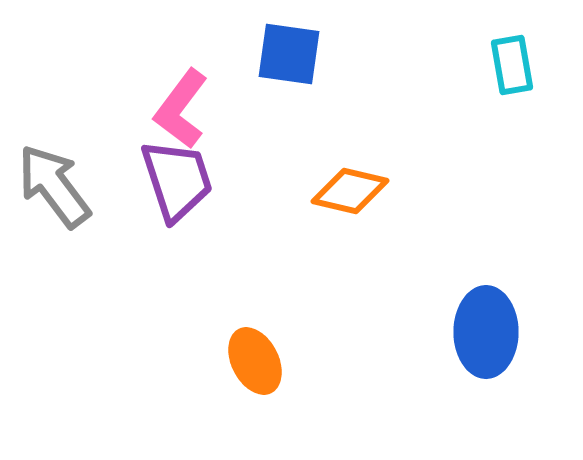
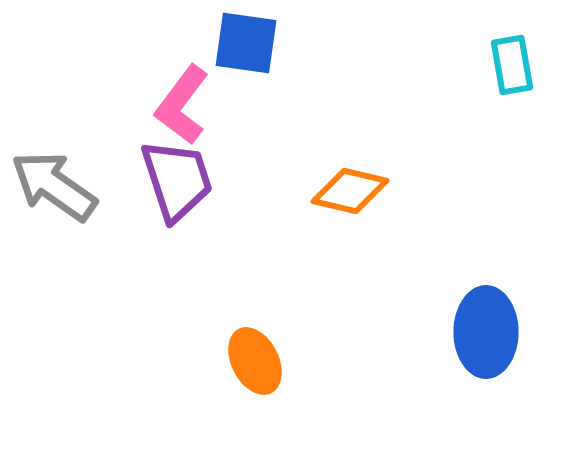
blue square: moved 43 px left, 11 px up
pink L-shape: moved 1 px right, 4 px up
gray arrow: rotated 18 degrees counterclockwise
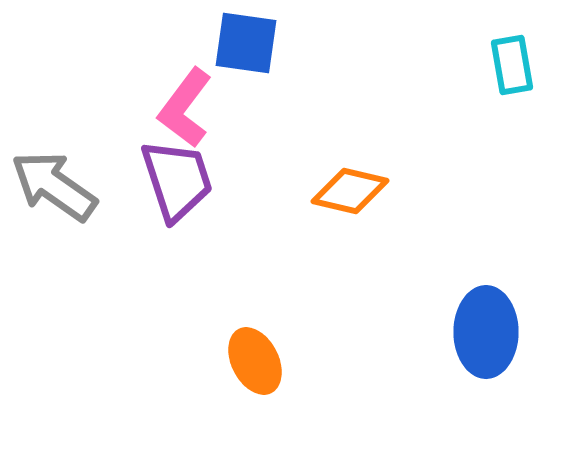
pink L-shape: moved 3 px right, 3 px down
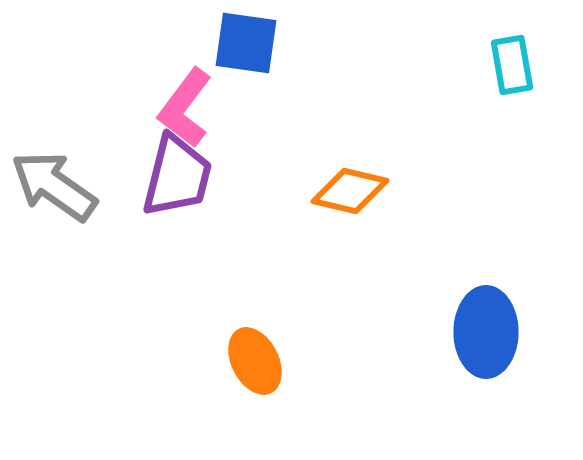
purple trapezoid: moved 4 px up; rotated 32 degrees clockwise
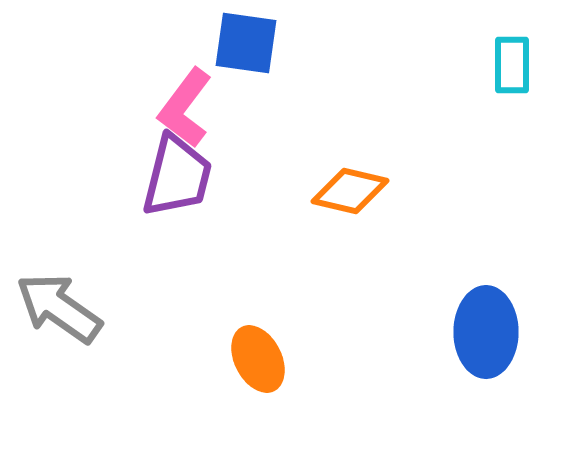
cyan rectangle: rotated 10 degrees clockwise
gray arrow: moved 5 px right, 122 px down
orange ellipse: moved 3 px right, 2 px up
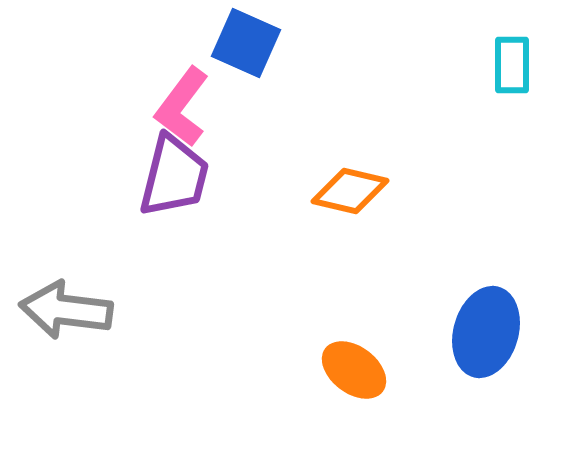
blue square: rotated 16 degrees clockwise
pink L-shape: moved 3 px left, 1 px up
purple trapezoid: moved 3 px left
gray arrow: moved 7 px right, 2 px down; rotated 28 degrees counterclockwise
blue ellipse: rotated 16 degrees clockwise
orange ellipse: moved 96 px right, 11 px down; rotated 26 degrees counterclockwise
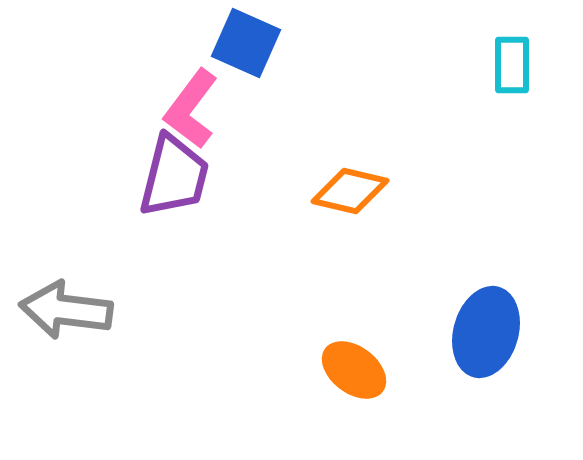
pink L-shape: moved 9 px right, 2 px down
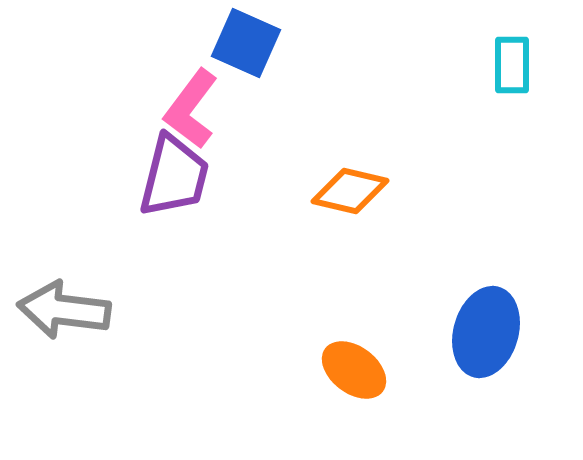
gray arrow: moved 2 px left
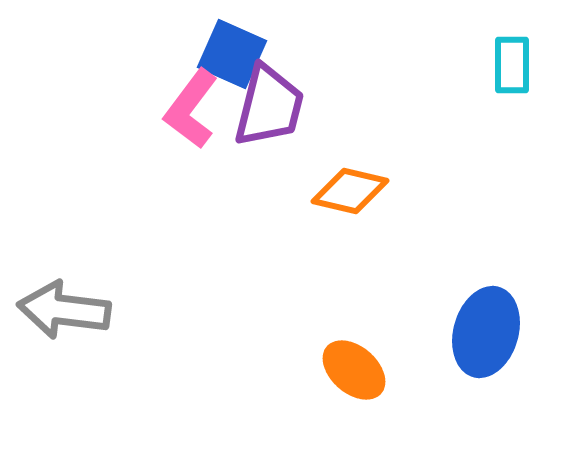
blue square: moved 14 px left, 11 px down
purple trapezoid: moved 95 px right, 70 px up
orange ellipse: rotated 4 degrees clockwise
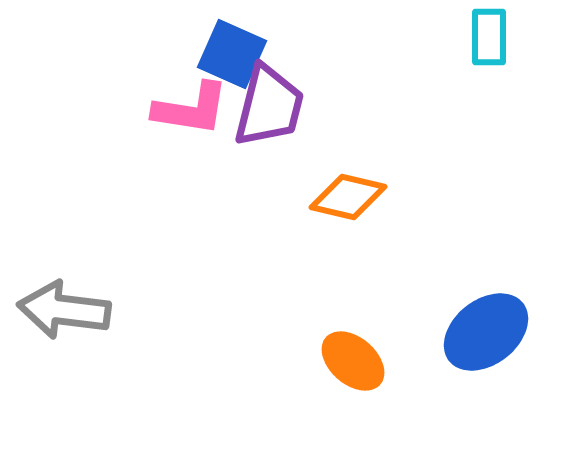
cyan rectangle: moved 23 px left, 28 px up
pink L-shape: rotated 118 degrees counterclockwise
orange diamond: moved 2 px left, 6 px down
blue ellipse: rotated 36 degrees clockwise
orange ellipse: moved 1 px left, 9 px up
